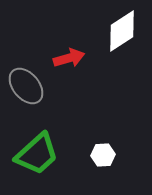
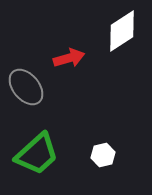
gray ellipse: moved 1 px down
white hexagon: rotated 10 degrees counterclockwise
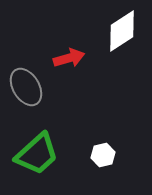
gray ellipse: rotated 9 degrees clockwise
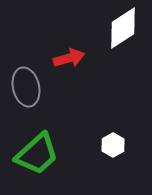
white diamond: moved 1 px right, 3 px up
gray ellipse: rotated 18 degrees clockwise
white hexagon: moved 10 px right, 10 px up; rotated 15 degrees counterclockwise
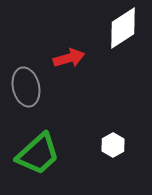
green trapezoid: moved 1 px right
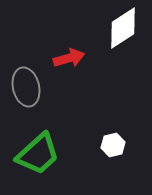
white hexagon: rotated 15 degrees clockwise
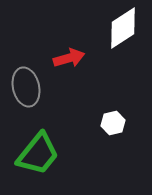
white hexagon: moved 22 px up
green trapezoid: rotated 9 degrees counterclockwise
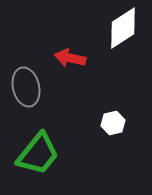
red arrow: moved 1 px right; rotated 152 degrees counterclockwise
